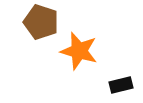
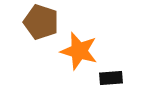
black rectangle: moved 10 px left, 7 px up; rotated 10 degrees clockwise
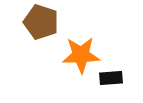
orange star: moved 2 px right, 4 px down; rotated 18 degrees counterclockwise
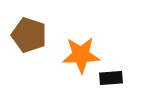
brown pentagon: moved 12 px left, 13 px down
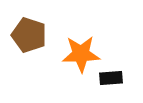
orange star: moved 1 px up
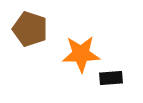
brown pentagon: moved 1 px right, 6 px up
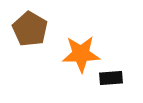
brown pentagon: rotated 12 degrees clockwise
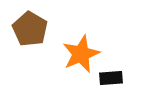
orange star: rotated 21 degrees counterclockwise
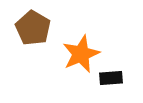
brown pentagon: moved 3 px right, 1 px up
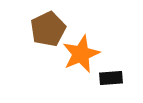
brown pentagon: moved 15 px right, 1 px down; rotated 16 degrees clockwise
